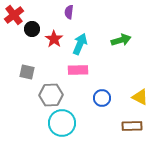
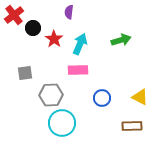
black circle: moved 1 px right, 1 px up
gray square: moved 2 px left, 1 px down; rotated 21 degrees counterclockwise
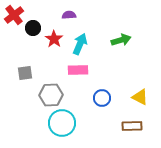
purple semicircle: moved 3 px down; rotated 80 degrees clockwise
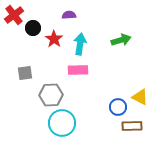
cyan arrow: rotated 15 degrees counterclockwise
blue circle: moved 16 px right, 9 px down
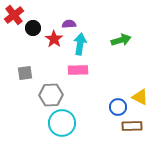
purple semicircle: moved 9 px down
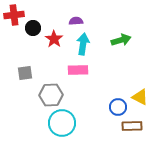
red cross: rotated 30 degrees clockwise
purple semicircle: moved 7 px right, 3 px up
cyan arrow: moved 3 px right
